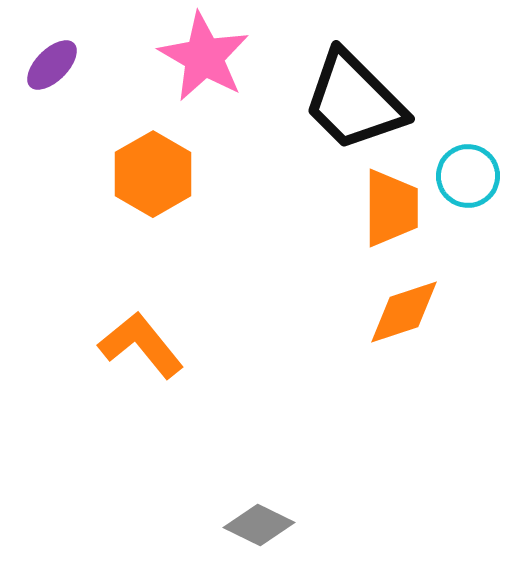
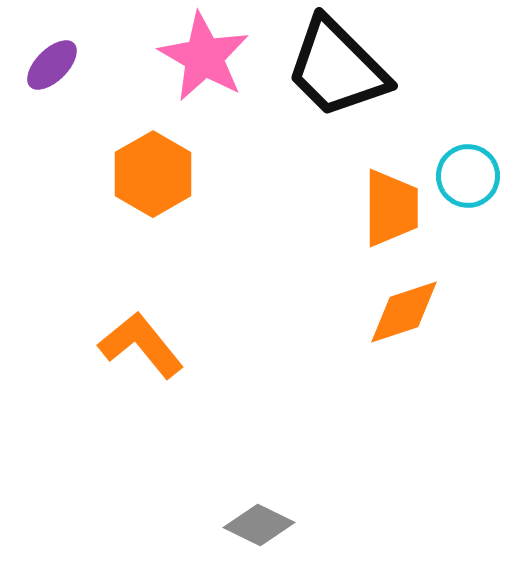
black trapezoid: moved 17 px left, 33 px up
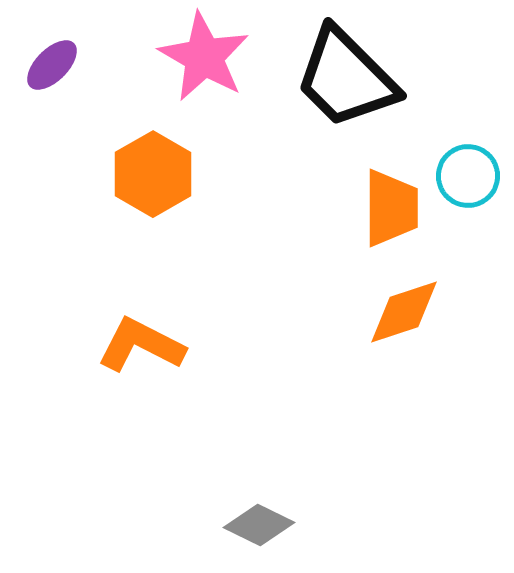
black trapezoid: moved 9 px right, 10 px down
orange L-shape: rotated 24 degrees counterclockwise
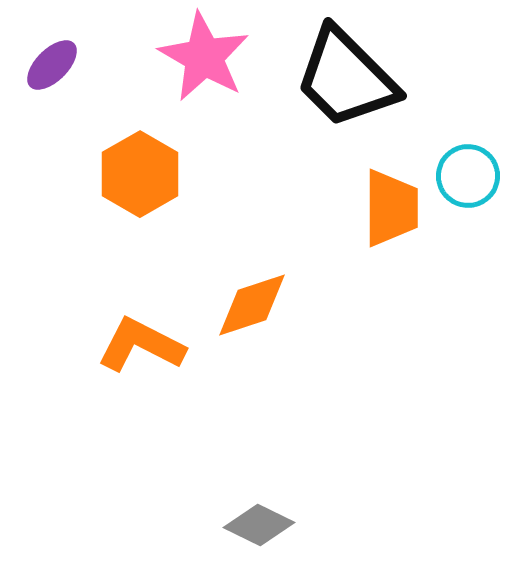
orange hexagon: moved 13 px left
orange diamond: moved 152 px left, 7 px up
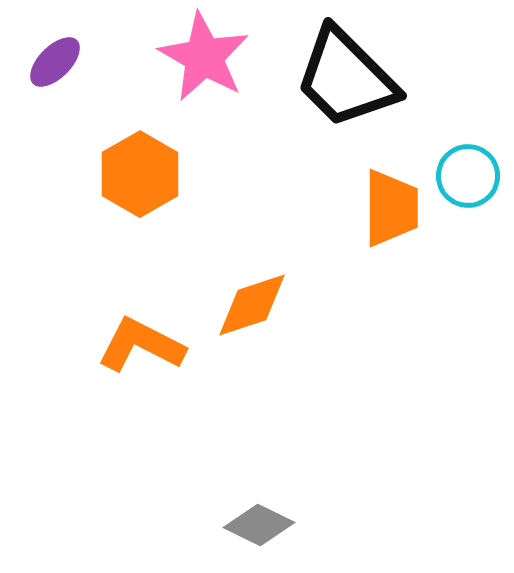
purple ellipse: moved 3 px right, 3 px up
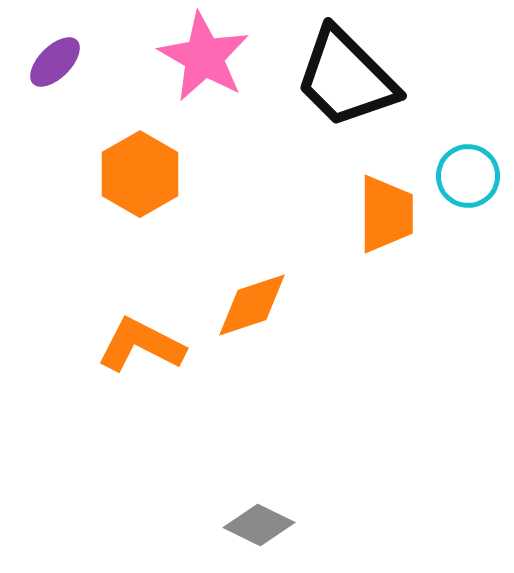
orange trapezoid: moved 5 px left, 6 px down
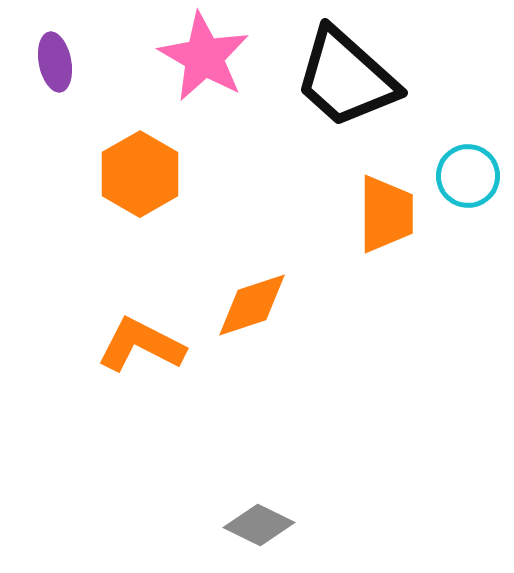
purple ellipse: rotated 56 degrees counterclockwise
black trapezoid: rotated 3 degrees counterclockwise
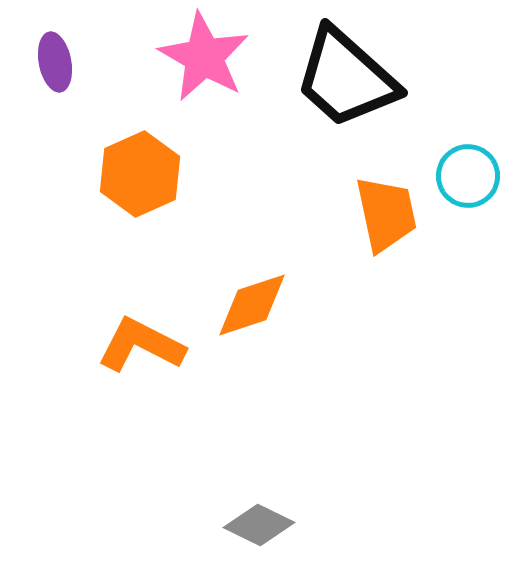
orange hexagon: rotated 6 degrees clockwise
orange trapezoid: rotated 12 degrees counterclockwise
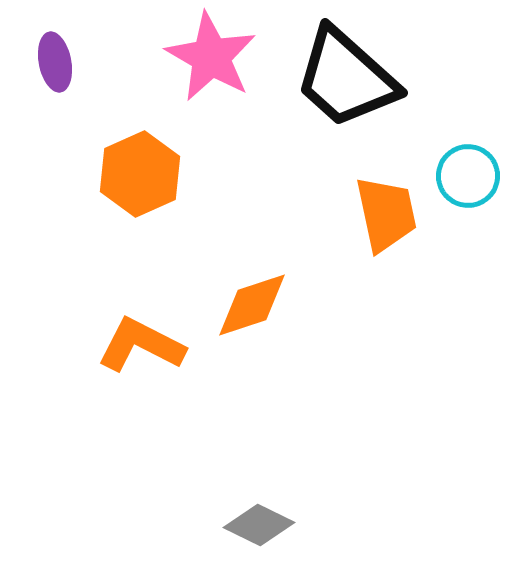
pink star: moved 7 px right
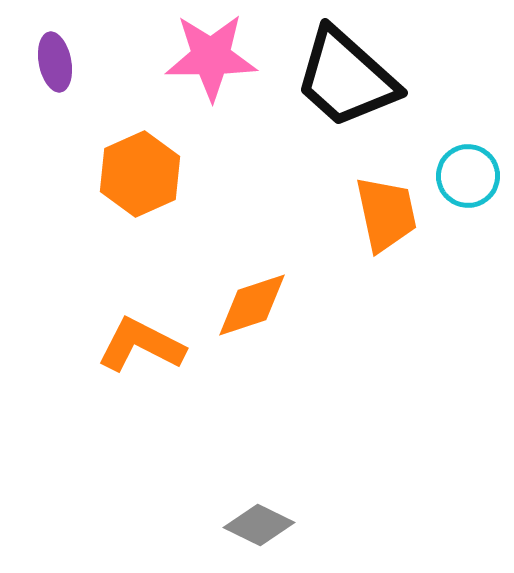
pink star: rotated 30 degrees counterclockwise
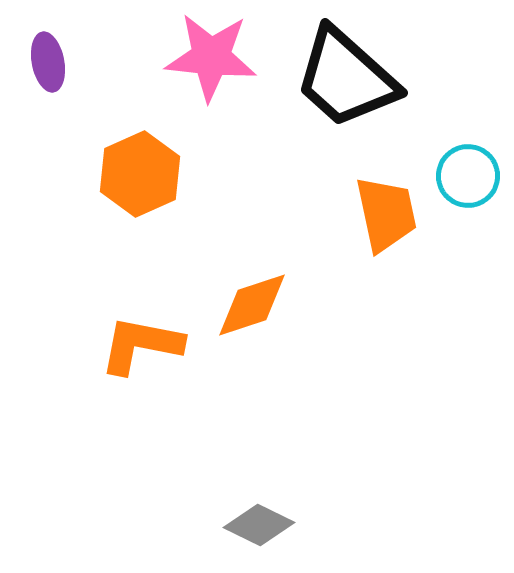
pink star: rotated 6 degrees clockwise
purple ellipse: moved 7 px left
orange L-shape: rotated 16 degrees counterclockwise
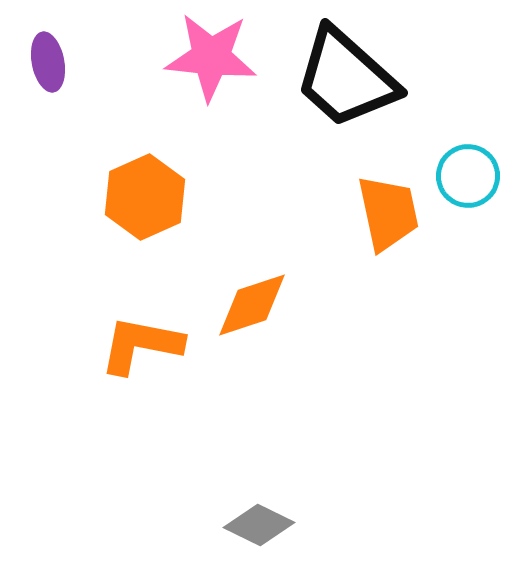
orange hexagon: moved 5 px right, 23 px down
orange trapezoid: moved 2 px right, 1 px up
